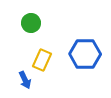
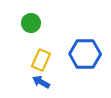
yellow rectangle: moved 1 px left
blue arrow: moved 16 px right, 2 px down; rotated 144 degrees clockwise
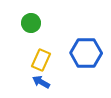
blue hexagon: moved 1 px right, 1 px up
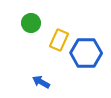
yellow rectangle: moved 18 px right, 20 px up
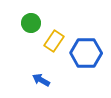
yellow rectangle: moved 5 px left, 1 px down; rotated 10 degrees clockwise
blue arrow: moved 2 px up
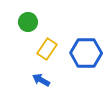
green circle: moved 3 px left, 1 px up
yellow rectangle: moved 7 px left, 8 px down
